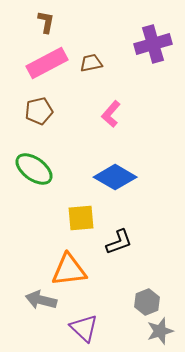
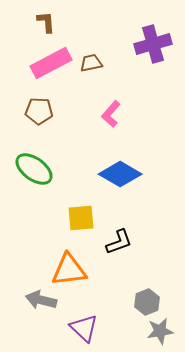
brown L-shape: rotated 15 degrees counterclockwise
pink rectangle: moved 4 px right
brown pentagon: rotated 16 degrees clockwise
blue diamond: moved 5 px right, 3 px up
gray star: rotated 8 degrees clockwise
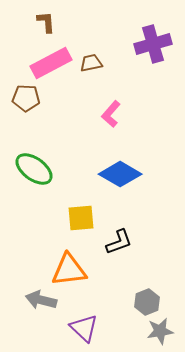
brown pentagon: moved 13 px left, 13 px up
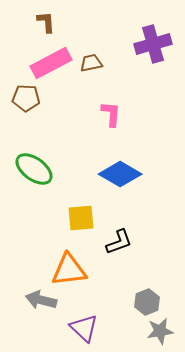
pink L-shape: rotated 144 degrees clockwise
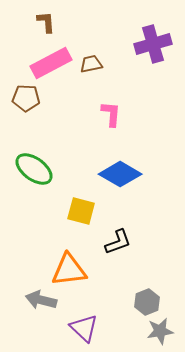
brown trapezoid: moved 1 px down
yellow square: moved 7 px up; rotated 20 degrees clockwise
black L-shape: moved 1 px left
